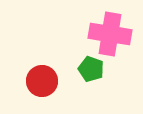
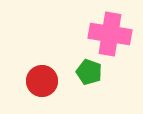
green pentagon: moved 2 px left, 3 px down
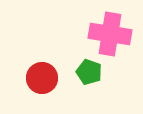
red circle: moved 3 px up
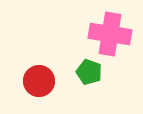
red circle: moved 3 px left, 3 px down
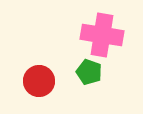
pink cross: moved 8 px left, 1 px down
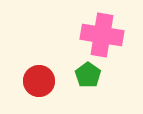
green pentagon: moved 1 px left, 3 px down; rotated 15 degrees clockwise
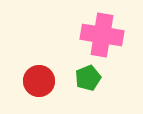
green pentagon: moved 3 px down; rotated 15 degrees clockwise
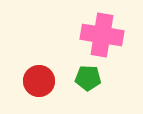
green pentagon: rotated 25 degrees clockwise
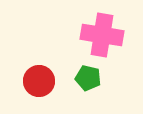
green pentagon: rotated 10 degrees clockwise
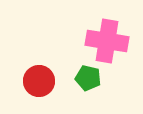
pink cross: moved 5 px right, 6 px down
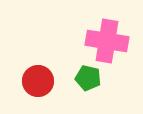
red circle: moved 1 px left
